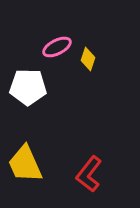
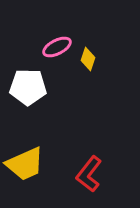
yellow trapezoid: rotated 90 degrees counterclockwise
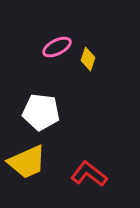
white pentagon: moved 13 px right, 25 px down; rotated 6 degrees clockwise
yellow trapezoid: moved 2 px right, 2 px up
red L-shape: rotated 90 degrees clockwise
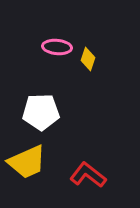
pink ellipse: rotated 32 degrees clockwise
white pentagon: rotated 9 degrees counterclockwise
red L-shape: moved 1 px left, 1 px down
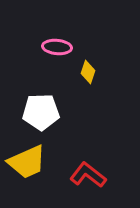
yellow diamond: moved 13 px down
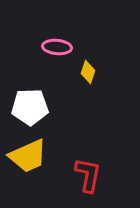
white pentagon: moved 11 px left, 5 px up
yellow trapezoid: moved 1 px right, 6 px up
red L-shape: rotated 63 degrees clockwise
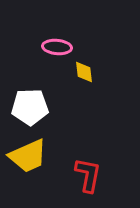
yellow diamond: moved 4 px left; rotated 25 degrees counterclockwise
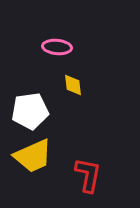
yellow diamond: moved 11 px left, 13 px down
white pentagon: moved 4 px down; rotated 6 degrees counterclockwise
yellow trapezoid: moved 5 px right
